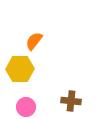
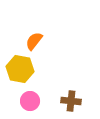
yellow hexagon: rotated 12 degrees clockwise
pink circle: moved 4 px right, 6 px up
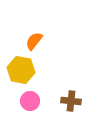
yellow hexagon: moved 1 px right, 1 px down
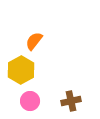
yellow hexagon: rotated 20 degrees clockwise
brown cross: rotated 18 degrees counterclockwise
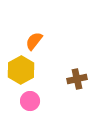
brown cross: moved 6 px right, 22 px up
